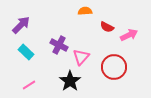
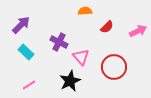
red semicircle: rotated 72 degrees counterclockwise
pink arrow: moved 9 px right, 4 px up
purple cross: moved 3 px up
pink triangle: rotated 24 degrees counterclockwise
black star: rotated 10 degrees clockwise
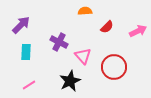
cyan rectangle: rotated 49 degrees clockwise
pink triangle: moved 2 px right, 1 px up
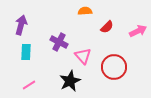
purple arrow: rotated 30 degrees counterclockwise
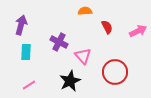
red semicircle: rotated 72 degrees counterclockwise
red circle: moved 1 px right, 5 px down
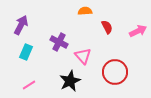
purple arrow: rotated 12 degrees clockwise
cyan rectangle: rotated 21 degrees clockwise
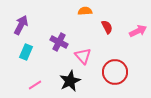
pink line: moved 6 px right
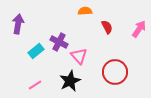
purple arrow: moved 3 px left, 1 px up; rotated 18 degrees counterclockwise
pink arrow: moved 1 px right, 2 px up; rotated 30 degrees counterclockwise
cyan rectangle: moved 10 px right, 1 px up; rotated 28 degrees clockwise
pink triangle: moved 4 px left
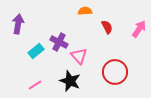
black star: rotated 25 degrees counterclockwise
